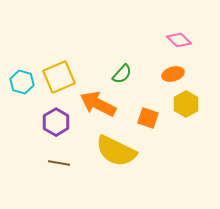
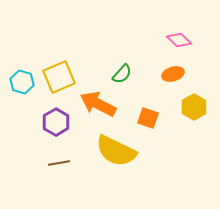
yellow hexagon: moved 8 px right, 3 px down
brown line: rotated 20 degrees counterclockwise
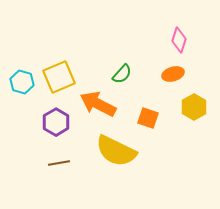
pink diamond: rotated 65 degrees clockwise
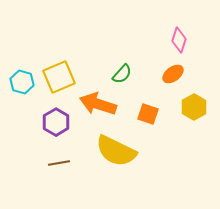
orange ellipse: rotated 20 degrees counterclockwise
orange arrow: rotated 9 degrees counterclockwise
orange square: moved 4 px up
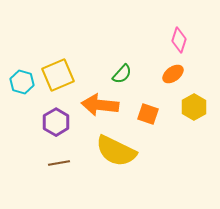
yellow square: moved 1 px left, 2 px up
orange arrow: moved 2 px right, 1 px down; rotated 12 degrees counterclockwise
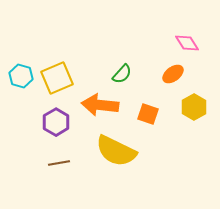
pink diamond: moved 8 px right, 3 px down; rotated 50 degrees counterclockwise
yellow square: moved 1 px left, 3 px down
cyan hexagon: moved 1 px left, 6 px up
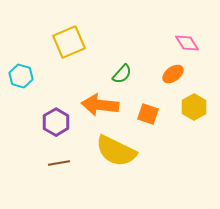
yellow square: moved 12 px right, 36 px up
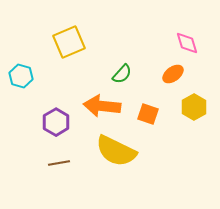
pink diamond: rotated 15 degrees clockwise
orange arrow: moved 2 px right, 1 px down
